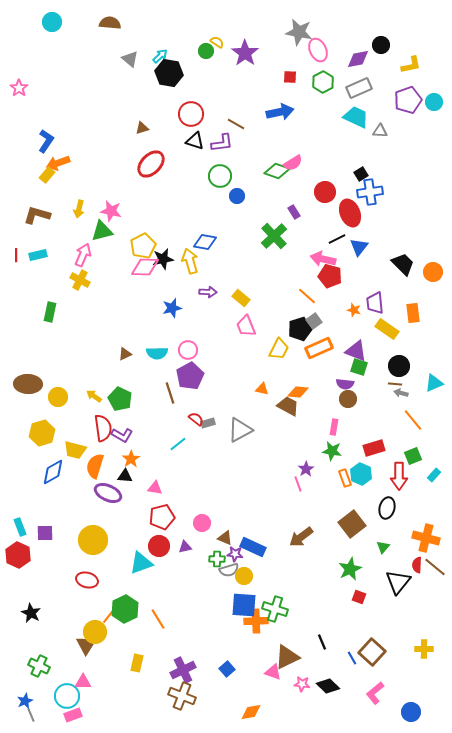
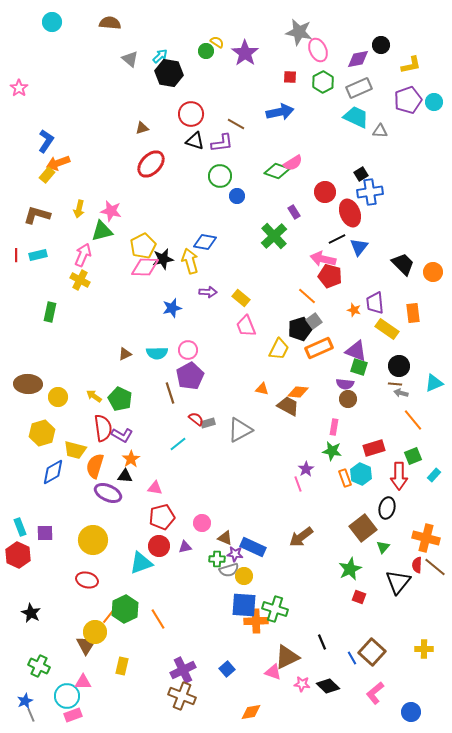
brown square at (352, 524): moved 11 px right, 4 px down
yellow rectangle at (137, 663): moved 15 px left, 3 px down
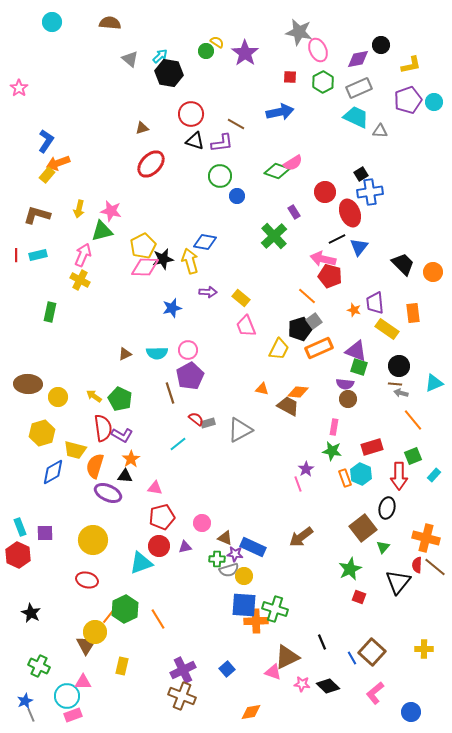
red rectangle at (374, 448): moved 2 px left, 1 px up
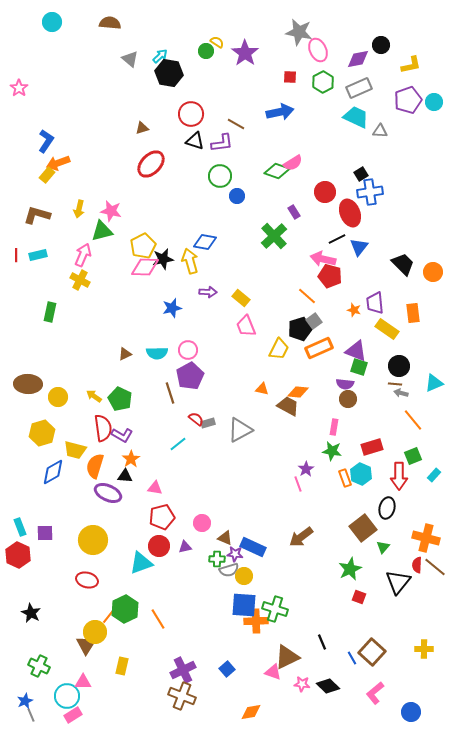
pink rectangle at (73, 715): rotated 12 degrees counterclockwise
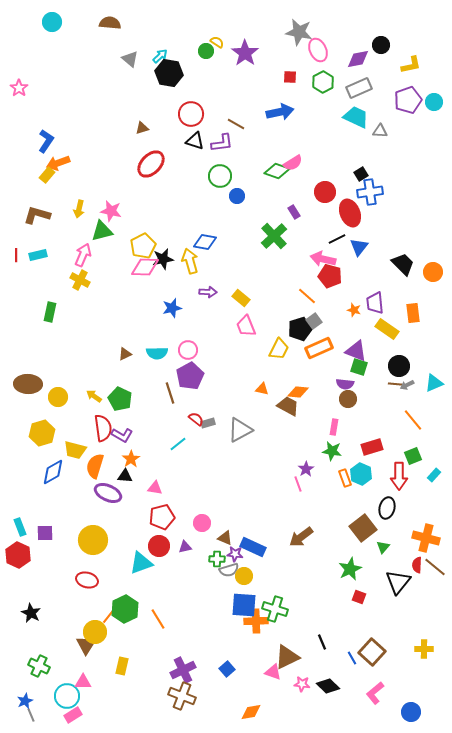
gray arrow at (401, 393): moved 6 px right, 8 px up; rotated 40 degrees counterclockwise
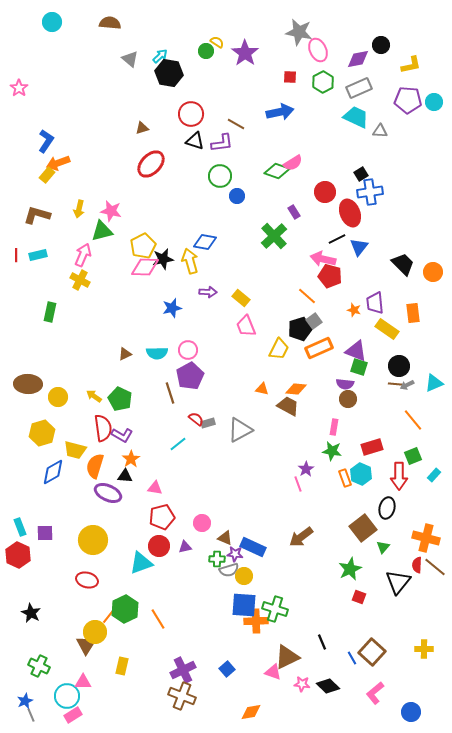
purple pentagon at (408, 100): rotated 24 degrees clockwise
orange diamond at (298, 392): moved 2 px left, 3 px up
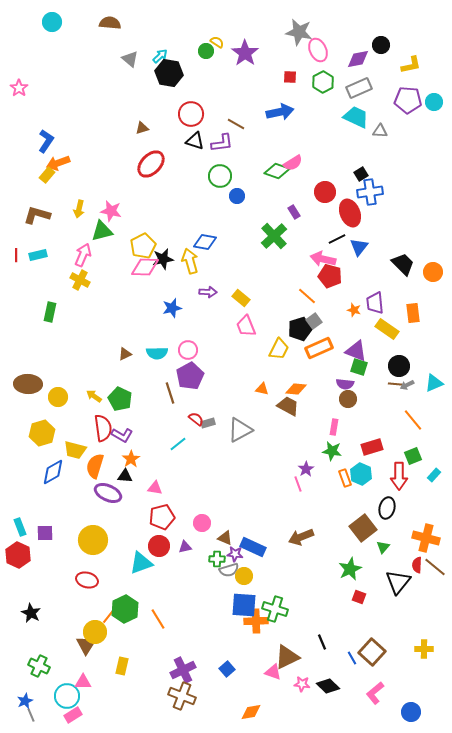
brown arrow at (301, 537): rotated 15 degrees clockwise
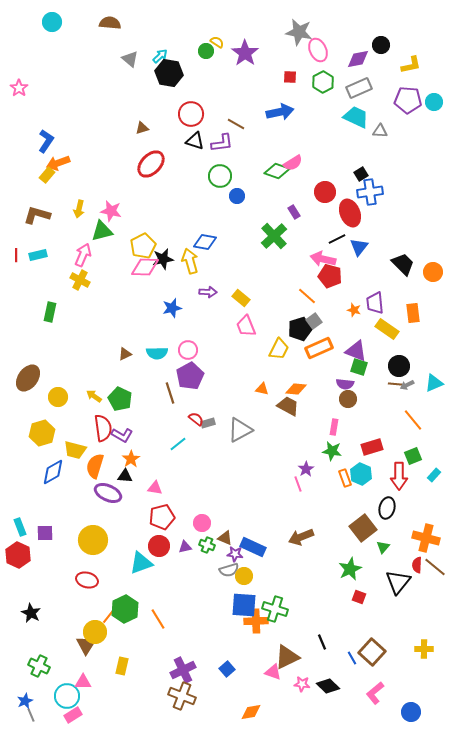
brown ellipse at (28, 384): moved 6 px up; rotated 56 degrees counterclockwise
green cross at (217, 559): moved 10 px left, 14 px up; rotated 21 degrees clockwise
